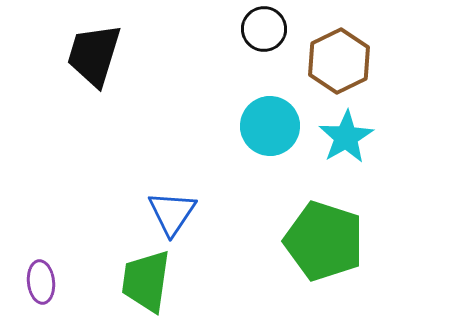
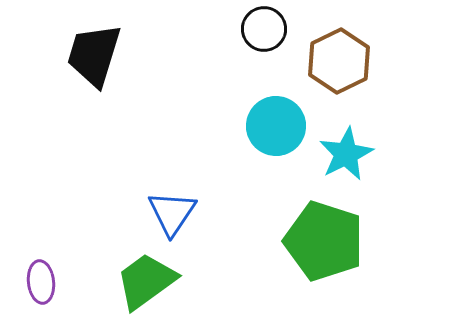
cyan circle: moved 6 px right
cyan star: moved 17 px down; rotated 4 degrees clockwise
green trapezoid: rotated 46 degrees clockwise
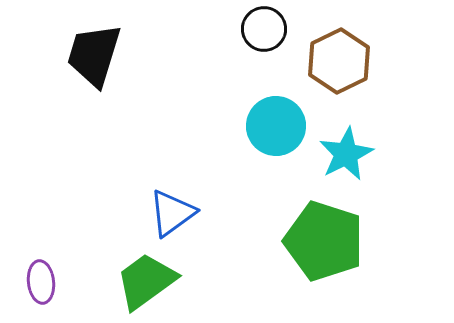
blue triangle: rotated 20 degrees clockwise
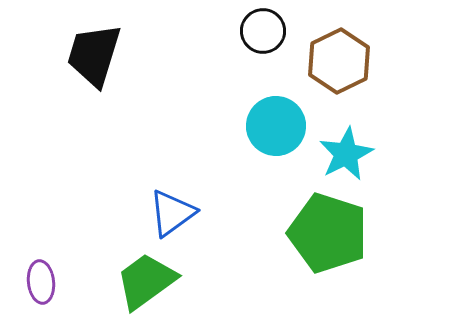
black circle: moved 1 px left, 2 px down
green pentagon: moved 4 px right, 8 px up
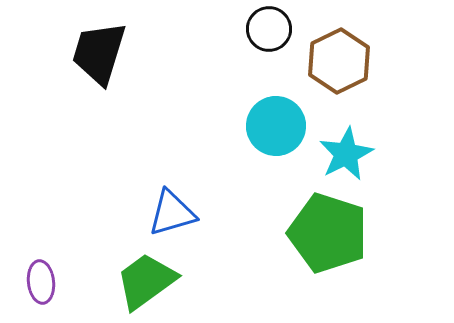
black circle: moved 6 px right, 2 px up
black trapezoid: moved 5 px right, 2 px up
blue triangle: rotated 20 degrees clockwise
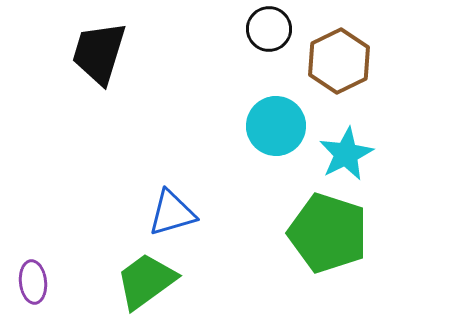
purple ellipse: moved 8 px left
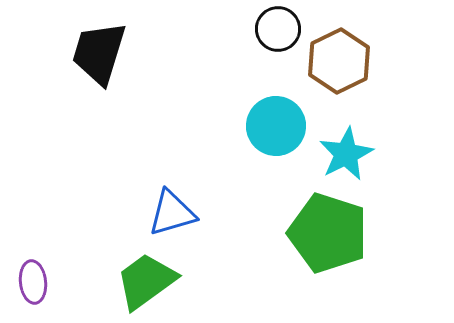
black circle: moved 9 px right
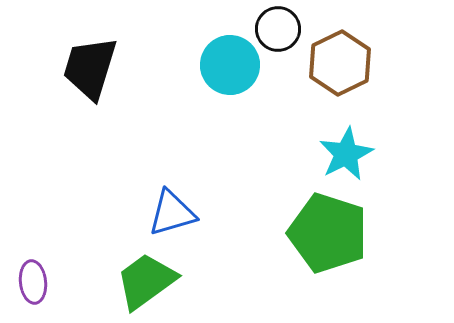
black trapezoid: moved 9 px left, 15 px down
brown hexagon: moved 1 px right, 2 px down
cyan circle: moved 46 px left, 61 px up
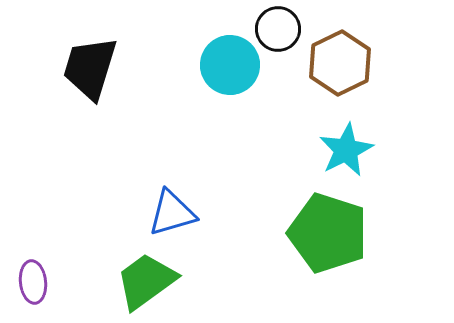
cyan star: moved 4 px up
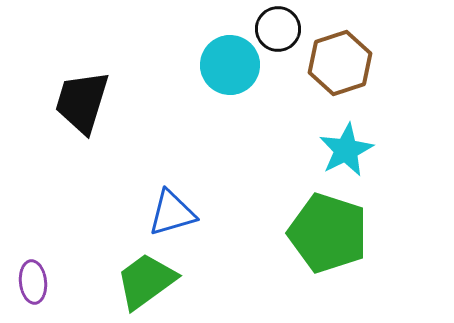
brown hexagon: rotated 8 degrees clockwise
black trapezoid: moved 8 px left, 34 px down
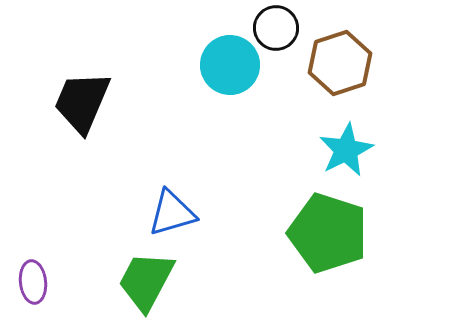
black circle: moved 2 px left, 1 px up
black trapezoid: rotated 6 degrees clockwise
green trapezoid: rotated 26 degrees counterclockwise
